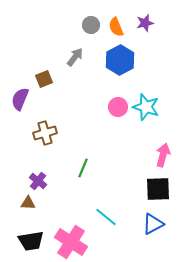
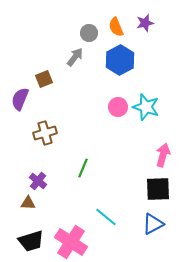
gray circle: moved 2 px left, 8 px down
black trapezoid: rotated 8 degrees counterclockwise
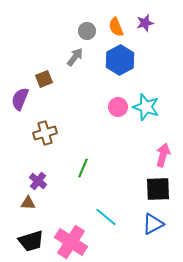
gray circle: moved 2 px left, 2 px up
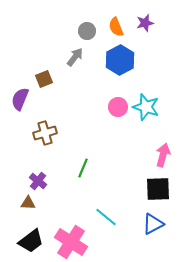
black trapezoid: rotated 20 degrees counterclockwise
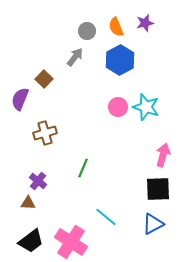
brown square: rotated 24 degrees counterclockwise
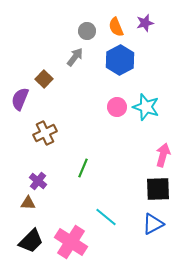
pink circle: moved 1 px left
brown cross: rotated 10 degrees counterclockwise
black trapezoid: rotated 8 degrees counterclockwise
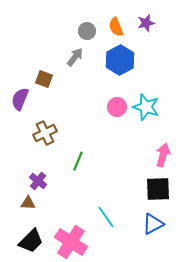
purple star: moved 1 px right
brown square: rotated 24 degrees counterclockwise
green line: moved 5 px left, 7 px up
cyan line: rotated 15 degrees clockwise
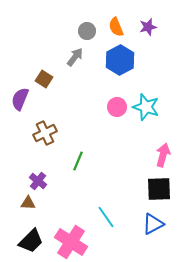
purple star: moved 2 px right, 4 px down
brown square: rotated 12 degrees clockwise
black square: moved 1 px right
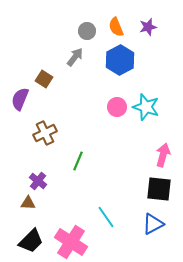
black square: rotated 8 degrees clockwise
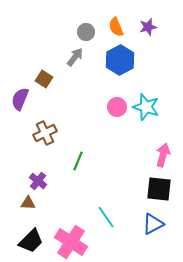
gray circle: moved 1 px left, 1 px down
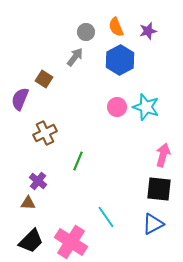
purple star: moved 4 px down
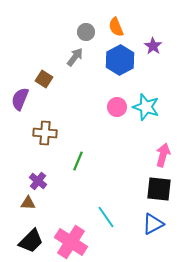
purple star: moved 5 px right, 15 px down; rotated 24 degrees counterclockwise
brown cross: rotated 30 degrees clockwise
